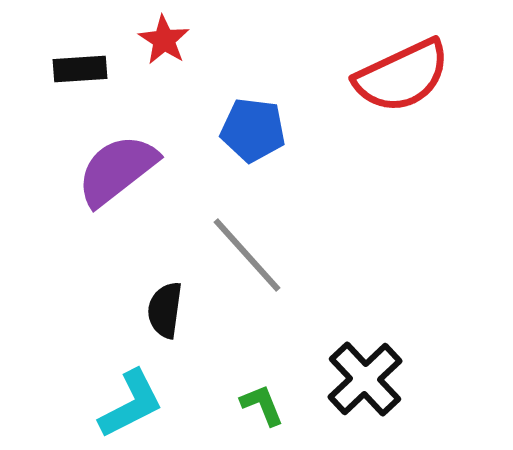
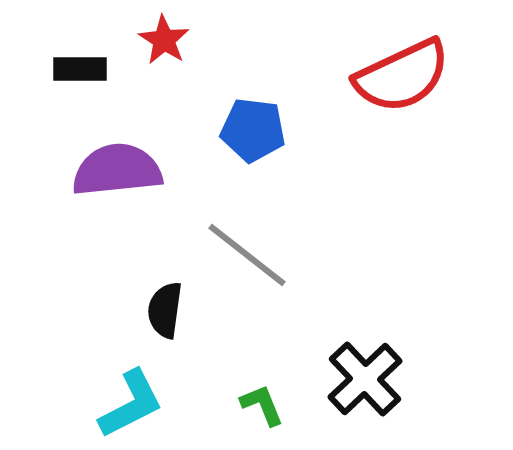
black rectangle: rotated 4 degrees clockwise
purple semicircle: rotated 32 degrees clockwise
gray line: rotated 10 degrees counterclockwise
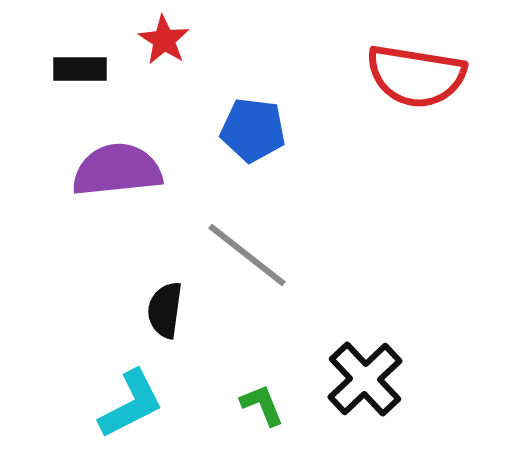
red semicircle: moved 14 px right; rotated 34 degrees clockwise
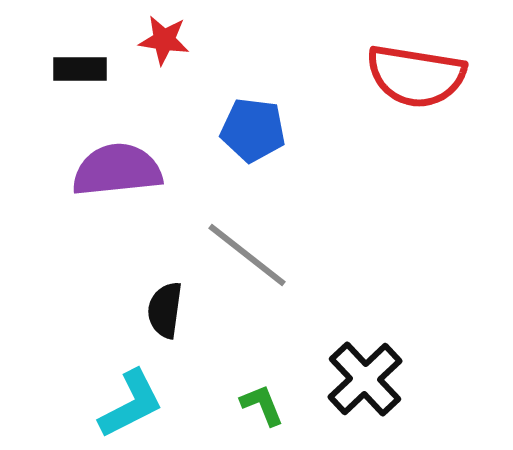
red star: rotated 24 degrees counterclockwise
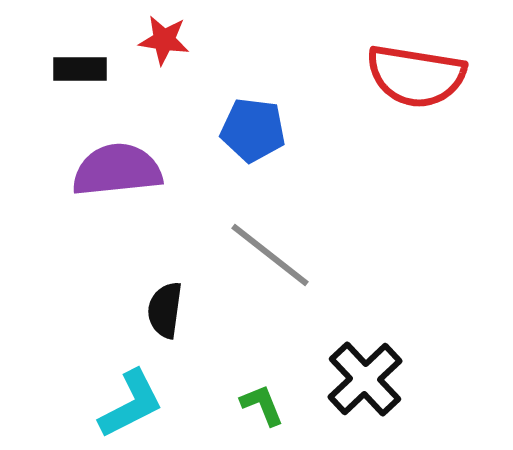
gray line: moved 23 px right
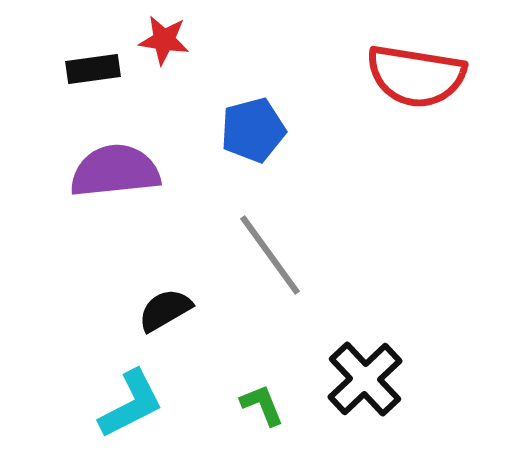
black rectangle: moved 13 px right; rotated 8 degrees counterclockwise
blue pentagon: rotated 22 degrees counterclockwise
purple semicircle: moved 2 px left, 1 px down
gray line: rotated 16 degrees clockwise
black semicircle: rotated 52 degrees clockwise
